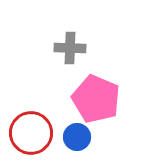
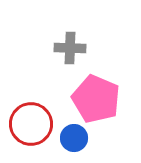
red circle: moved 9 px up
blue circle: moved 3 px left, 1 px down
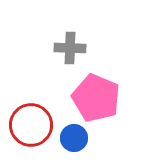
pink pentagon: moved 1 px up
red circle: moved 1 px down
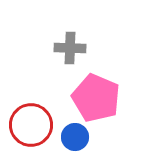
blue circle: moved 1 px right, 1 px up
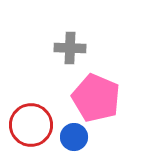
blue circle: moved 1 px left
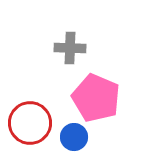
red circle: moved 1 px left, 2 px up
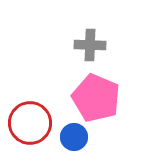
gray cross: moved 20 px right, 3 px up
